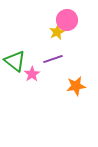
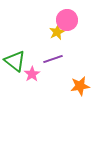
orange star: moved 4 px right
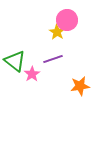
yellow star: rotated 14 degrees counterclockwise
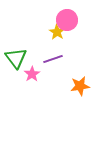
green triangle: moved 1 px right, 3 px up; rotated 15 degrees clockwise
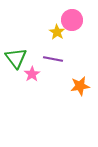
pink circle: moved 5 px right
purple line: rotated 30 degrees clockwise
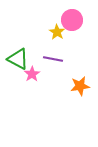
green triangle: moved 2 px right, 1 px down; rotated 25 degrees counterclockwise
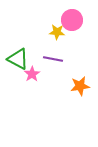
yellow star: rotated 28 degrees counterclockwise
